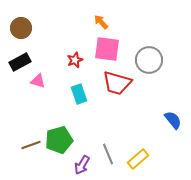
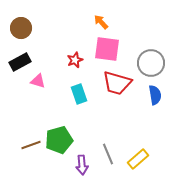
gray circle: moved 2 px right, 3 px down
blue semicircle: moved 18 px left, 25 px up; rotated 30 degrees clockwise
purple arrow: rotated 36 degrees counterclockwise
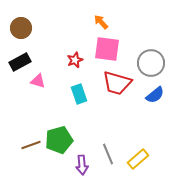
blue semicircle: rotated 60 degrees clockwise
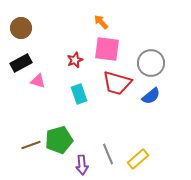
black rectangle: moved 1 px right, 1 px down
blue semicircle: moved 4 px left, 1 px down
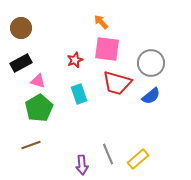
green pentagon: moved 20 px left, 32 px up; rotated 16 degrees counterclockwise
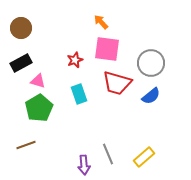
brown line: moved 5 px left
yellow rectangle: moved 6 px right, 2 px up
purple arrow: moved 2 px right
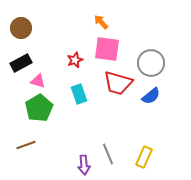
red trapezoid: moved 1 px right
yellow rectangle: rotated 25 degrees counterclockwise
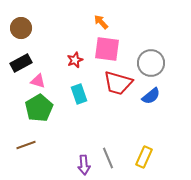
gray line: moved 4 px down
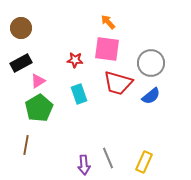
orange arrow: moved 7 px right
red star: rotated 28 degrees clockwise
pink triangle: rotated 49 degrees counterclockwise
brown line: rotated 60 degrees counterclockwise
yellow rectangle: moved 5 px down
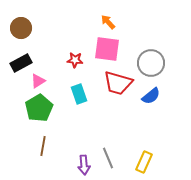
brown line: moved 17 px right, 1 px down
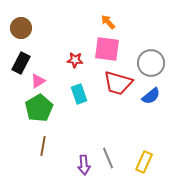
black rectangle: rotated 35 degrees counterclockwise
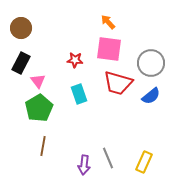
pink square: moved 2 px right
pink triangle: rotated 35 degrees counterclockwise
purple arrow: rotated 12 degrees clockwise
